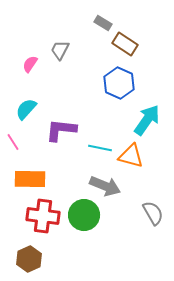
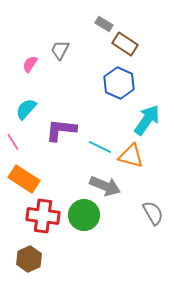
gray rectangle: moved 1 px right, 1 px down
cyan line: moved 1 px up; rotated 15 degrees clockwise
orange rectangle: moved 6 px left; rotated 32 degrees clockwise
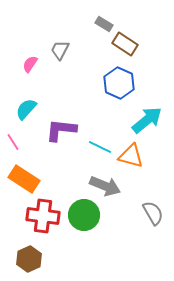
cyan arrow: rotated 16 degrees clockwise
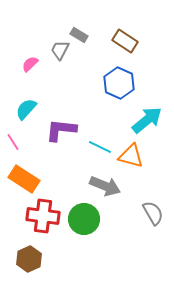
gray rectangle: moved 25 px left, 11 px down
brown rectangle: moved 3 px up
pink semicircle: rotated 12 degrees clockwise
green circle: moved 4 px down
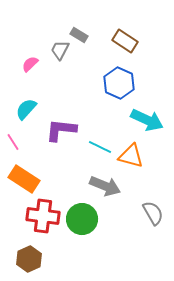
cyan arrow: rotated 64 degrees clockwise
green circle: moved 2 px left
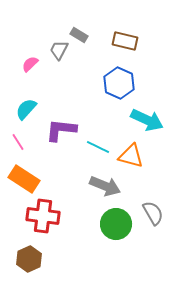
brown rectangle: rotated 20 degrees counterclockwise
gray trapezoid: moved 1 px left
pink line: moved 5 px right
cyan line: moved 2 px left
green circle: moved 34 px right, 5 px down
